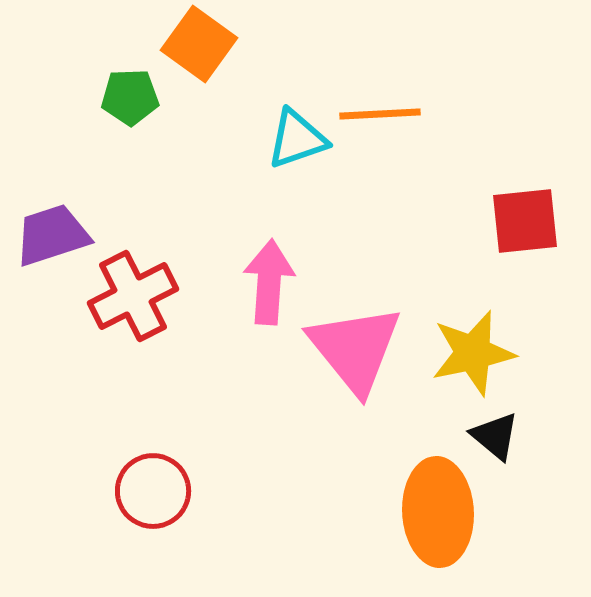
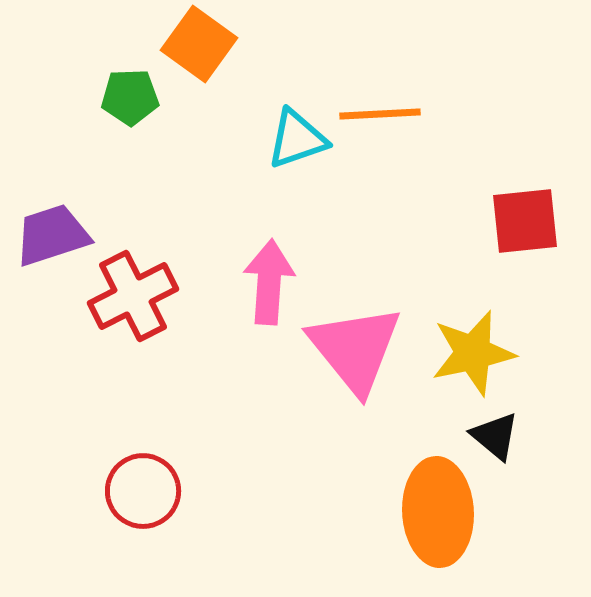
red circle: moved 10 px left
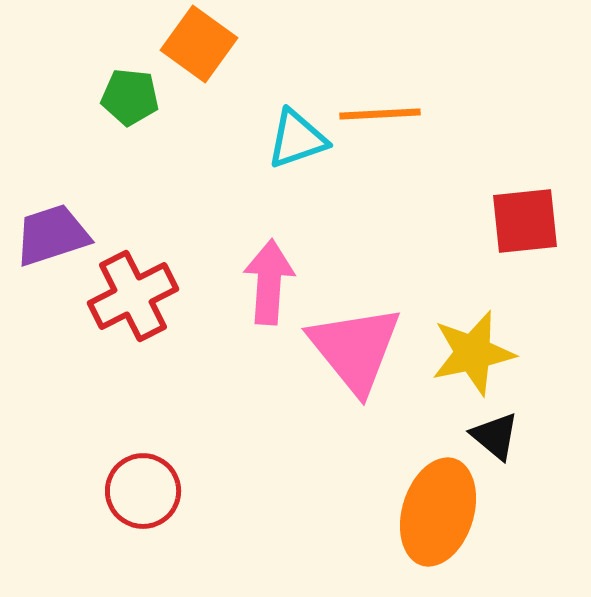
green pentagon: rotated 8 degrees clockwise
orange ellipse: rotated 20 degrees clockwise
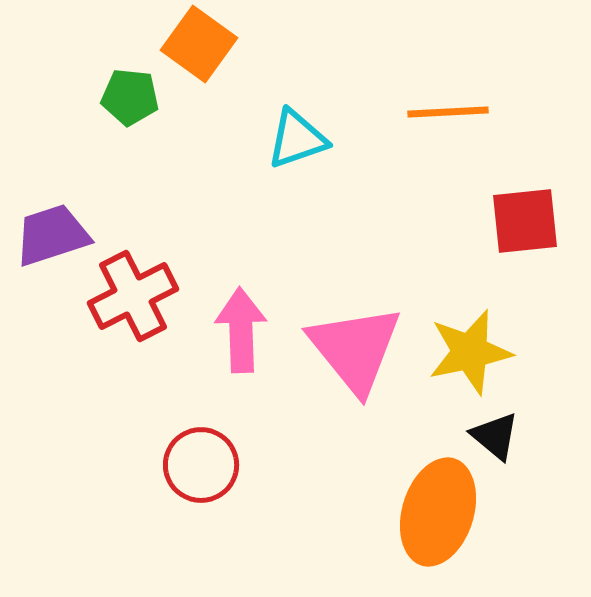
orange line: moved 68 px right, 2 px up
pink arrow: moved 28 px left, 48 px down; rotated 6 degrees counterclockwise
yellow star: moved 3 px left, 1 px up
red circle: moved 58 px right, 26 px up
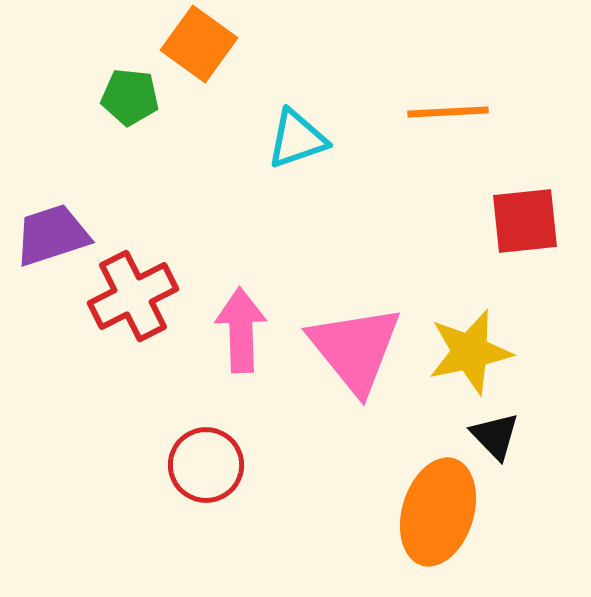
black triangle: rotated 6 degrees clockwise
red circle: moved 5 px right
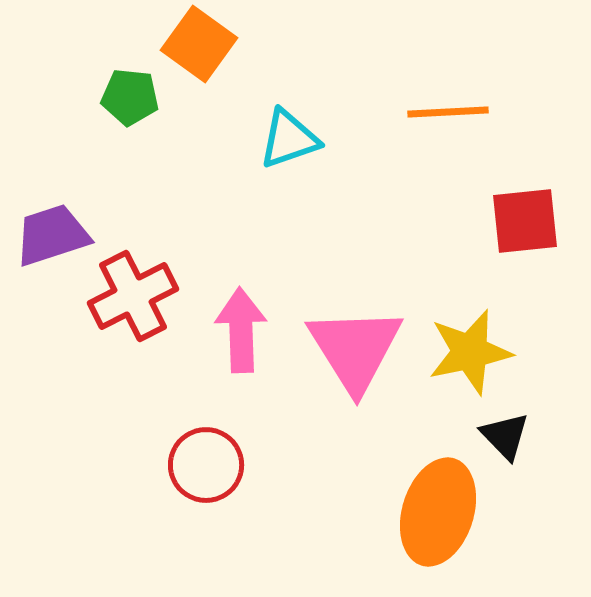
cyan triangle: moved 8 px left
pink triangle: rotated 7 degrees clockwise
black triangle: moved 10 px right
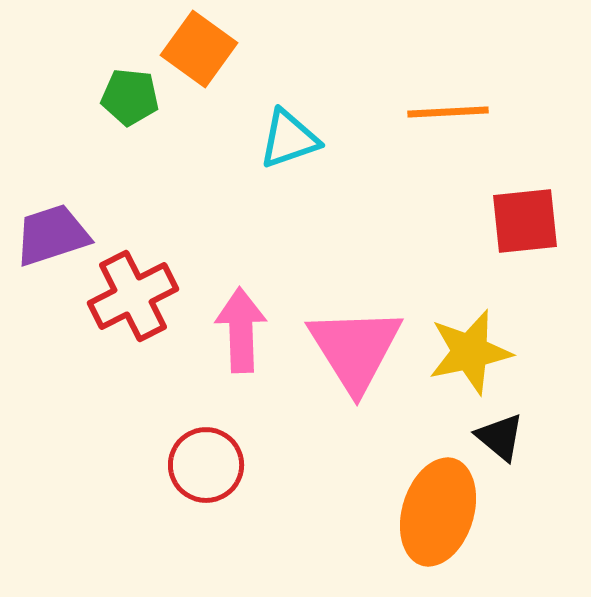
orange square: moved 5 px down
black triangle: moved 5 px left, 1 px down; rotated 6 degrees counterclockwise
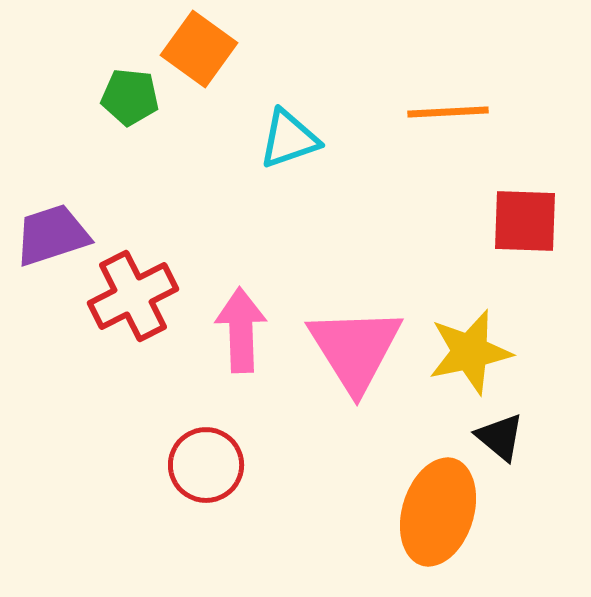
red square: rotated 8 degrees clockwise
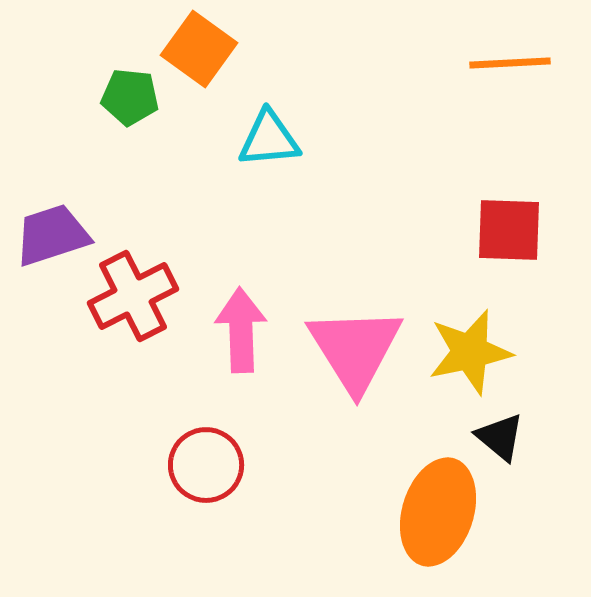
orange line: moved 62 px right, 49 px up
cyan triangle: moved 20 px left; rotated 14 degrees clockwise
red square: moved 16 px left, 9 px down
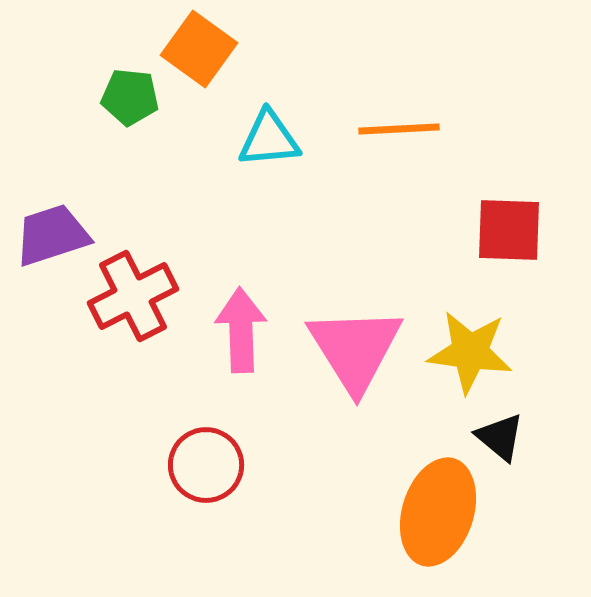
orange line: moved 111 px left, 66 px down
yellow star: rotated 20 degrees clockwise
